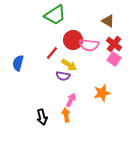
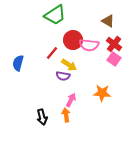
orange star: rotated 18 degrees clockwise
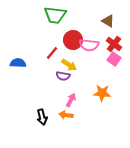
green trapezoid: rotated 40 degrees clockwise
blue semicircle: rotated 77 degrees clockwise
orange arrow: rotated 72 degrees counterclockwise
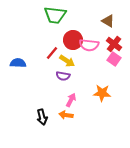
yellow arrow: moved 2 px left, 4 px up
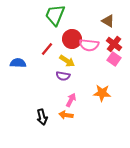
green trapezoid: rotated 105 degrees clockwise
red circle: moved 1 px left, 1 px up
red line: moved 5 px left, 4 px up
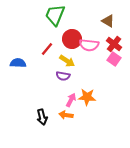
orange star: moved 15 px left, 4 px down
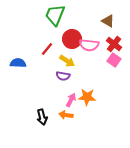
pink square: moved 1 px down
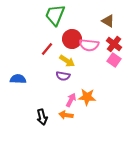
blue semicircle: moved 16 px down
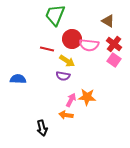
red line: rotated 64 degrees clockwise
black arrow: moved 11 px down
